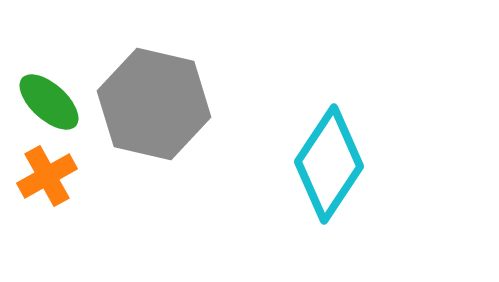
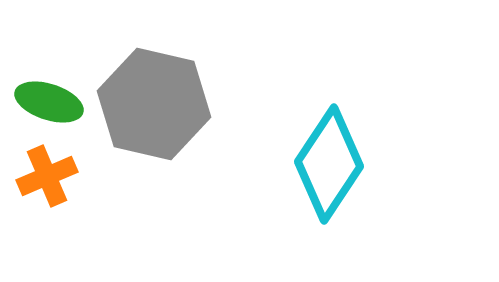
green ellipse: rotated 24 degrees counterclockwise
orange cross: rotated 6 degrees clockwise
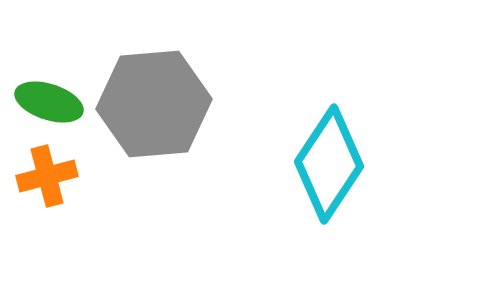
gray hexagon: rotated 18 degrees counterclockwise
orange cross: rotated 8 degrees clockwise
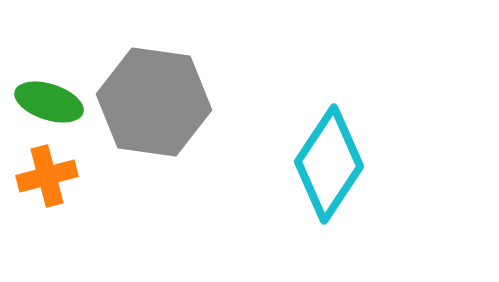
gray hexagon: moved 2 px up; rotated 13 degrees clockwise
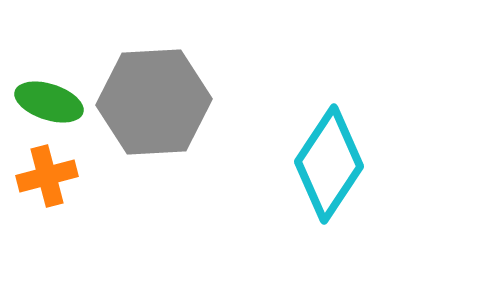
gray hexagon: rotated 11 degrees counterclockwise
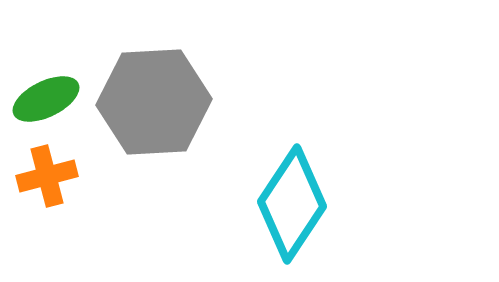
green ellipse: moved 3 px left, 3 px up; rotated 44 degrees counterclockwise
cyan diamond: moved 37 px left, 40 px down
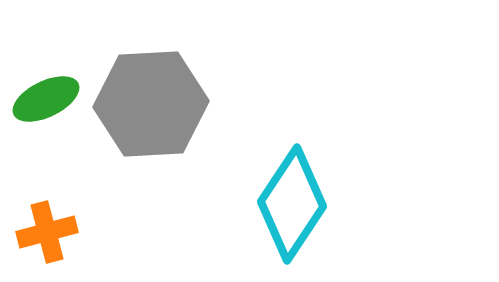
gray hexagon: moved 3 px left, 2 px down
orange cross: moved 56 px down
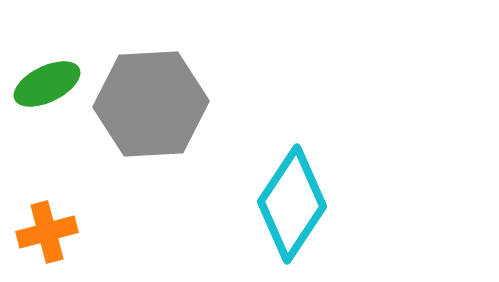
green ellipse: moved 1 px right, 15 px up
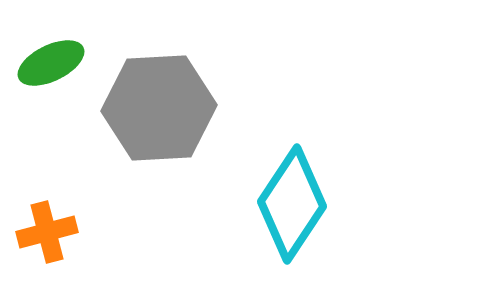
green ellipse: moved 4 px right, 21 px up
gray hexagon: moved 8 px right, 4 px down
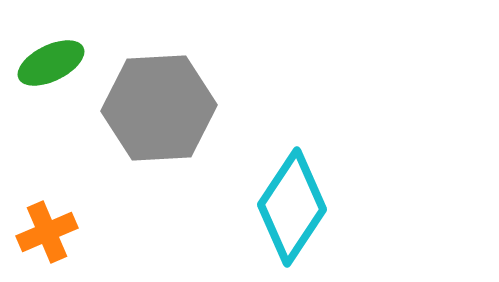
cyan diamond: moved 3 px down
orange cross: rotated 8 degrees counterclockwise
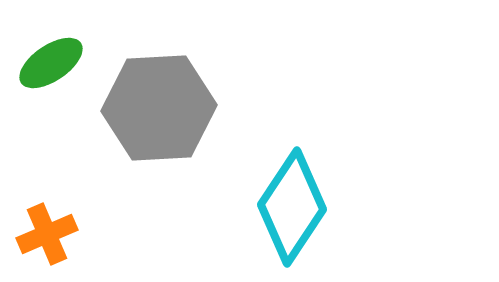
green ellipse: rotated 8 degrees counterclockwise
orange cross: moved 2 px down
